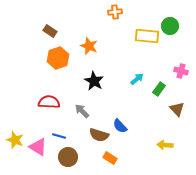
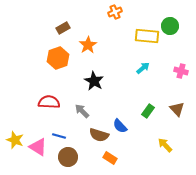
orange cross: rotated 16 degrees counterclockwise
brown rectangle: moved 13 px right, 3 px up; rotated 64 degrees counterclockwise
orange star: moved 1 px left, 1 px up; rotated 18 degrees clockwise
cyan arrow: moved 6 px right, 11 px up
green rectangle: moved 11 px left, 22 px down
yellow arrow: rotated 42 degrees clockwise
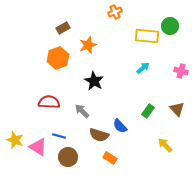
orange star: rotated 12 degrees clockwise
